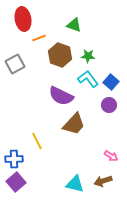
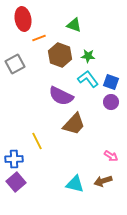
blue square: rotated 21 degrees counterclockwise
purple circle: moved 2 px right, 3 px up
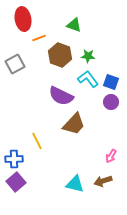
pink arrow: rotated 88 degrees clockwise
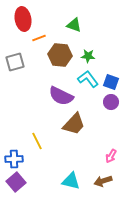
brown hexagon: rotated 15 degrees counterclockwise
gray square: moved 2 px up; rotated 12 degrees clockwise
cyan triangle: moved 4 px left, 3 px up
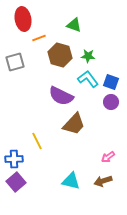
brown hexagon: rotated 10 degrees clockwise
pink arrow: moved 3 px left, 1 px down; rotated 24 degrees clockwise
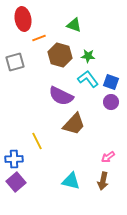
brown arrow: rotated 60 degrees counterclockwise
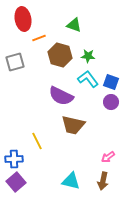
brown trapezoid: moved 1 px left, 1 px down; rotated 60 degrees clockwise
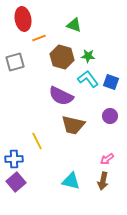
brown hexagon: moved 2 px right, 2 px down
purple circle: moved 1 px left, 14 px down
pink arrow: moved 1 px left, 2 px down
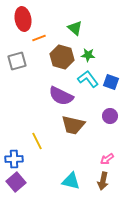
green triangle: moved 1 px right, 3 px down; rotated 21 degrees clockwise
green star: moved 1 px up
gray square: moved 2 px right, 1 px up
